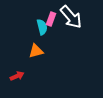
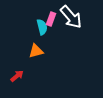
red arrow: rotated 16 degrees counterclockwise
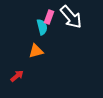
pink rectangle: moved 2 px left, 2 px up
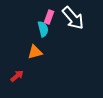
white arrow: moved 2 px right, 1 px down
cyan semicircle: moved 1 px right, 2 px down
orange triangle: moved 1 px left, 1 px down
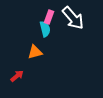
cyan semicircle: moved 2 px right
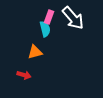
red arrow: moved 7 px right, 1 px up; rotated 56 degrees clockwise
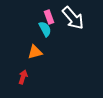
pink rectangle: rotated 40 degrees counterclockwise
cyan semicircle: rotated 14 degrees counterclockwise
red arrow: moved 1 px left, 2 px down; rotated 88 degrees counterclockwise
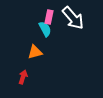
pink rectangle: rotated 32 degrees clockwise
